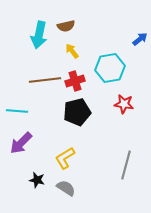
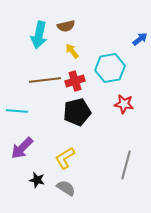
purple arrow: moved 1 px right, 5 px down
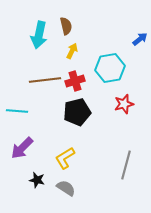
brown semicircle: rotated 90 degrees counterclockwise
yellow arrow: rotated 63 degrees clockwise
red star: rotated 24 degrees counterclockwise
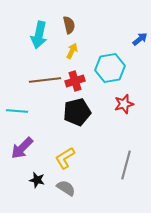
brown semicircle: moved 3 px right, 1 px up
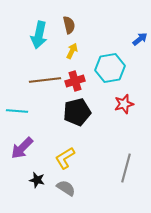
gray line: moved 3 px down
